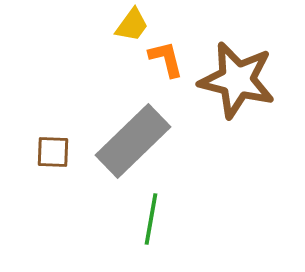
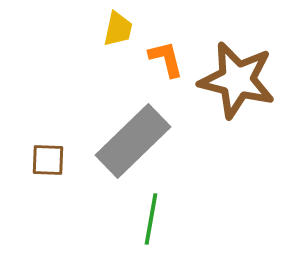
yellow trapezoid: moved 14 px left, 4 px down; rotated 24 degrees counterclockwise
brown square: moved 5 px left, 8 px down
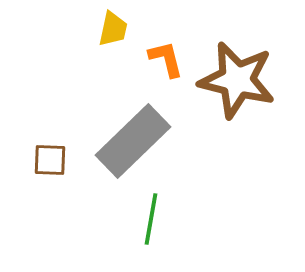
yellow trapezoid: moved 5 px left
brown square: moved 2 px right
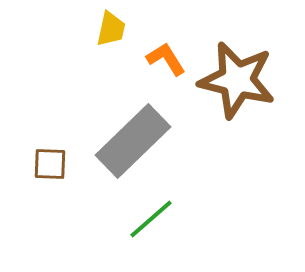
yellow trapezoid: moved 2 px left
orange L-shape: rotated 18 degrees counterclockwise
brown square: moved 4 px down
green line: rotated 39 degrees clockwise
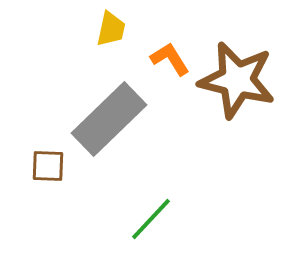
orange L-shape: moved 4 px right
gray rectangle: moved 24 px left, 22 px up
brown square: moved 2 px left, 2 px down
green line: rotated 6 degrees counterclockwise
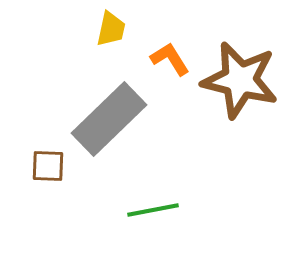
brown star: moved 3 px right
green line: moved 2 px right, 9 px up; rotated 36 degrees clockwise
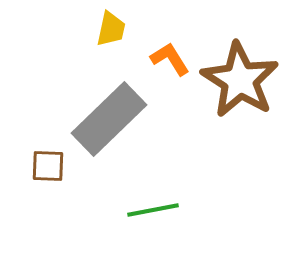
brown star: rotated 18 degrees clockwise
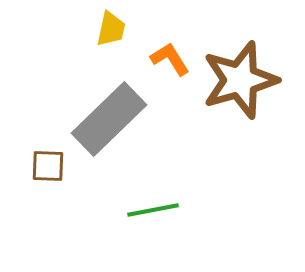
brown star: rotated 24 degrees clockwise
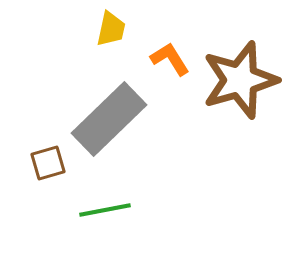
brown square: moved 3 px up; rotated 18 degrees counterclockwise
green line: moved 48 px left
